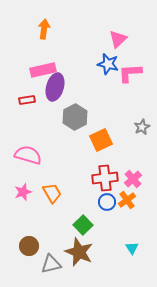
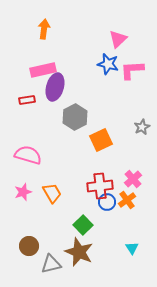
pink L-shape: moved 2 px right, 3 px up
red cross: moved 5 px left, 8 px down
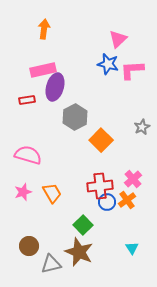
orange square: rotated 20 degrees counterclockwise
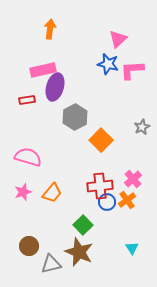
orange arrow: moved 6 px right
pink semicircle: moved 2 px down
orange trapezoid: rotated 70 degrees clockwise
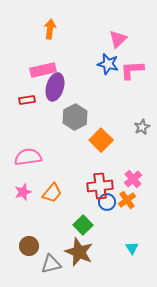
pink semicircle: rotated 24 degrees counterclockwise
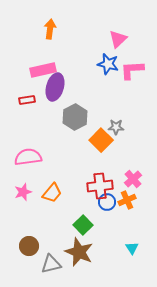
gray star: moved 26 px left; rotated 28 degrees clockwise
orange cross: rotated 12 degrees clockwise
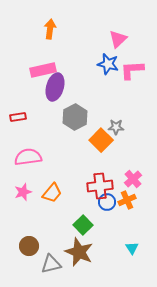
red rectangle: moved 9 px left, 17 px down
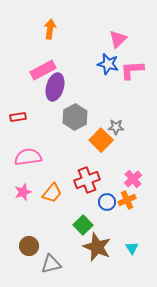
pink rectangle: rotated 15 degrees counterclockwise
red cross: moved 13 px left, 6 px up; rotated 15 degrees counterclockwise
brown star: moved 18 px right, 5 px up
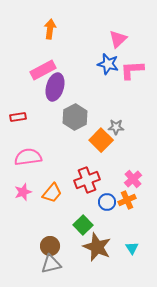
brown circle: moved 21 px right
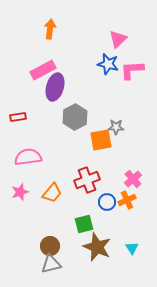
orange square: rotated 35 degrees clockwise
pink star: moved 3 px left
green square: moved 1 px right, 1 px up; rotated 30 degrees clockwise
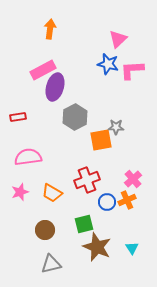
orange trapezoid: rotated 80 degrees clockwise
brown circle: moved 5 px left, 16 px up
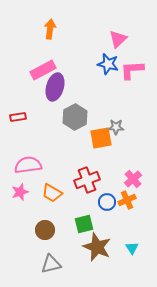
orange square: moved 2 px up
pink semicircle: moved 8 px down
